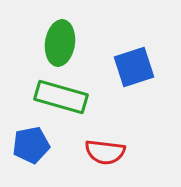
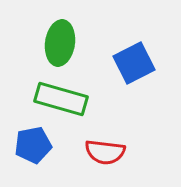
blue square: moved 4 px up; rotated 9 degrees counterclockwise
green rectangle: moved 2 px down
blue pentagon: moved 2 px right
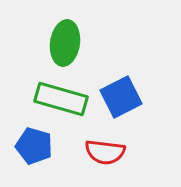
green ellipse: moved 5 px right
blue square: moved 13 px left, 34 px down
blue pentagon: moved 1 px right, 1 px down; rotated 27 degrees clockwise
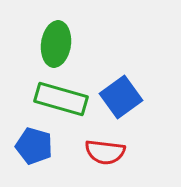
green ellipse: moved 9 px left, 1 px down
blue square: rotated 9 degrees counterclockwise
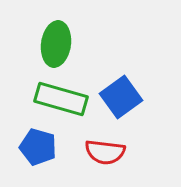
blue pentagon: moved 4 px right, 1 px down
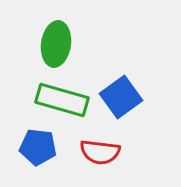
green rectangle: moved 1 px right, 1 px down
blue pentagon: rotated 9 degrees counterclockwise
red semicircle: moved 5 px left
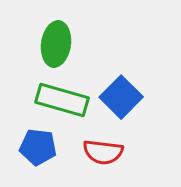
blue square: rotated 9 degrees counterclockwise
red semicircle: moved 3 px right
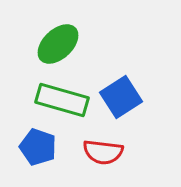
green ellipse: moved 2 px right; rotated 39 degrees clockwise
blue square: rotated 12 degrees clockwise
blue pentagon: rotated 12 degrees clockwise
